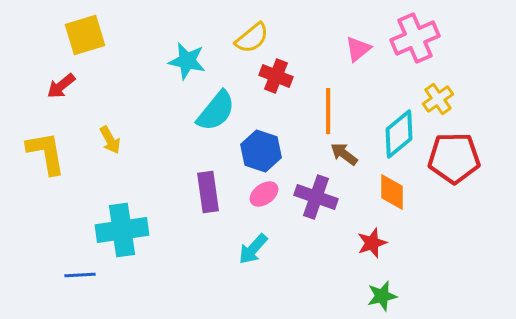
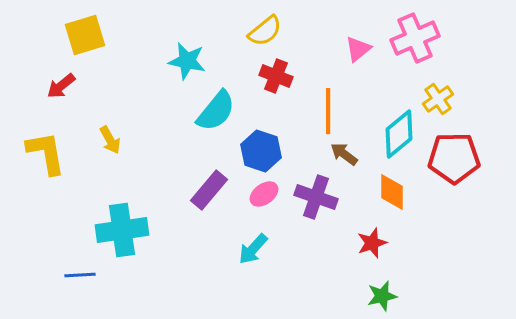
yellow semicircle: moved 13 px right, 7 px up
purple rectangle: moved 1 px right, 2 px up; rotated 48 degrees clockwise
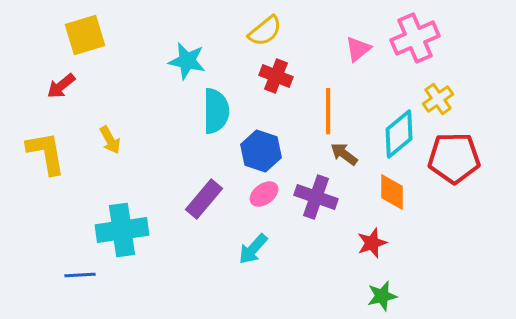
cyan semicircle: rotated 39 degrees counterclockwise
purple rectangle: moved 5 px left, 9 px down
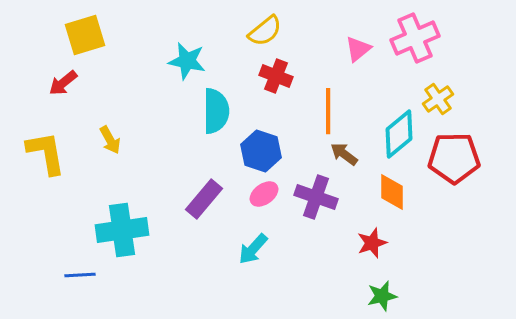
red arrow: moved 2 px right, 3 px up
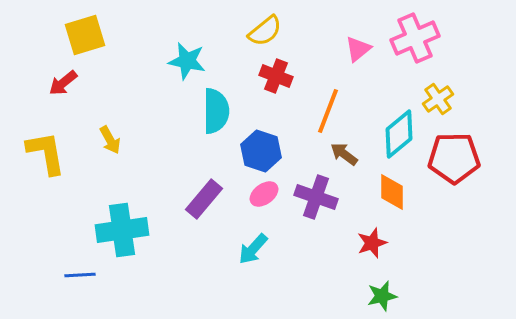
orange line: rotated 21 degrees clockwise
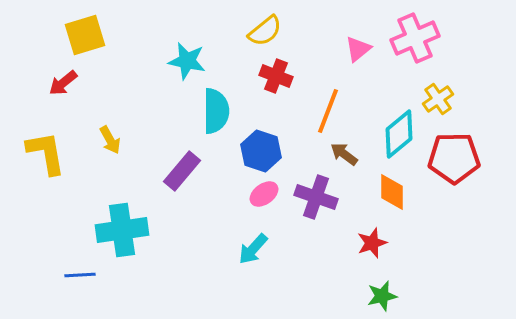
purple rectangle: moved 22 px left, 28 px up
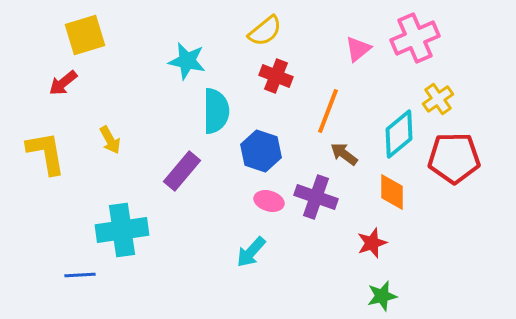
pink ellipse: moved 5 px right, 7 px down; rotated 52 degrees clockwise
cyan arrow: moved 2 px left, 3 px down
